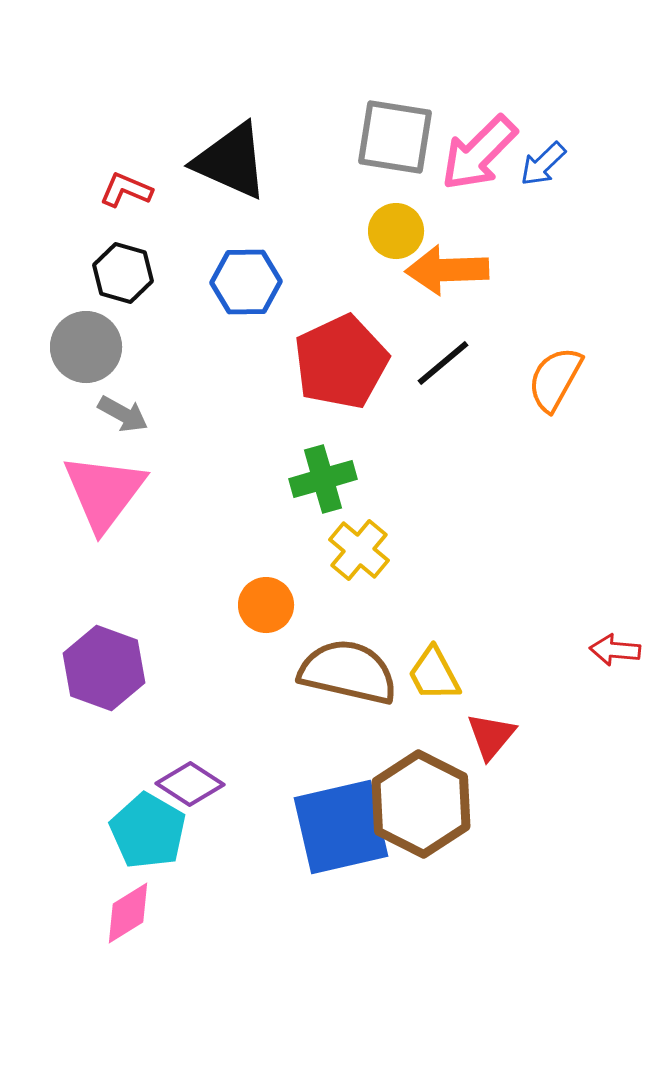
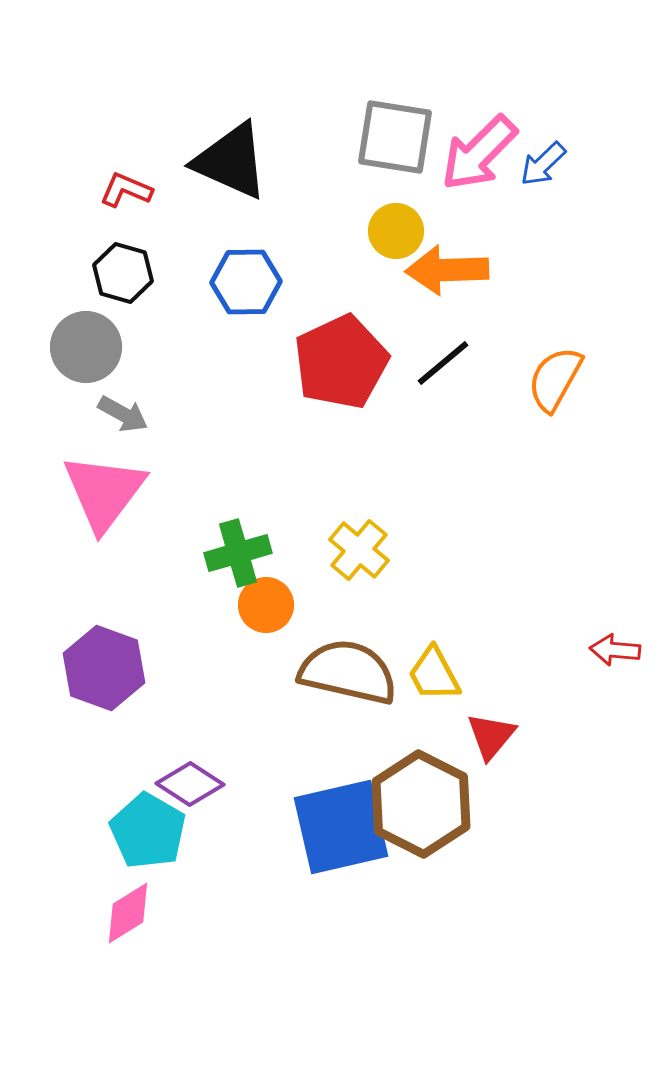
green cross: moved 85 px left, 74 px down
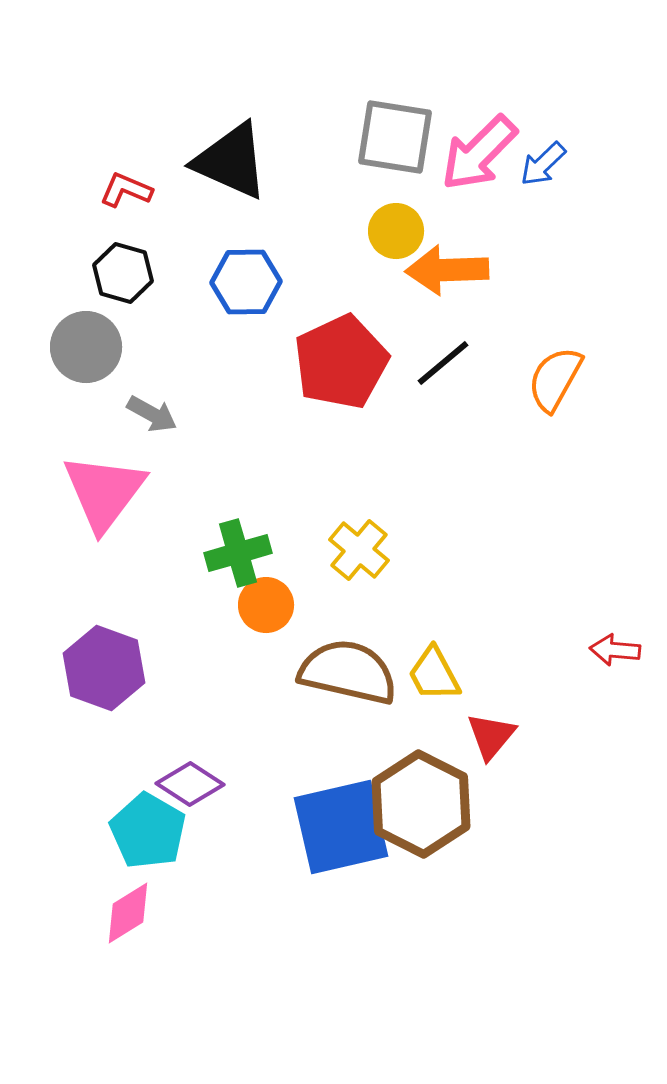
gray arrow: moved 29 px right
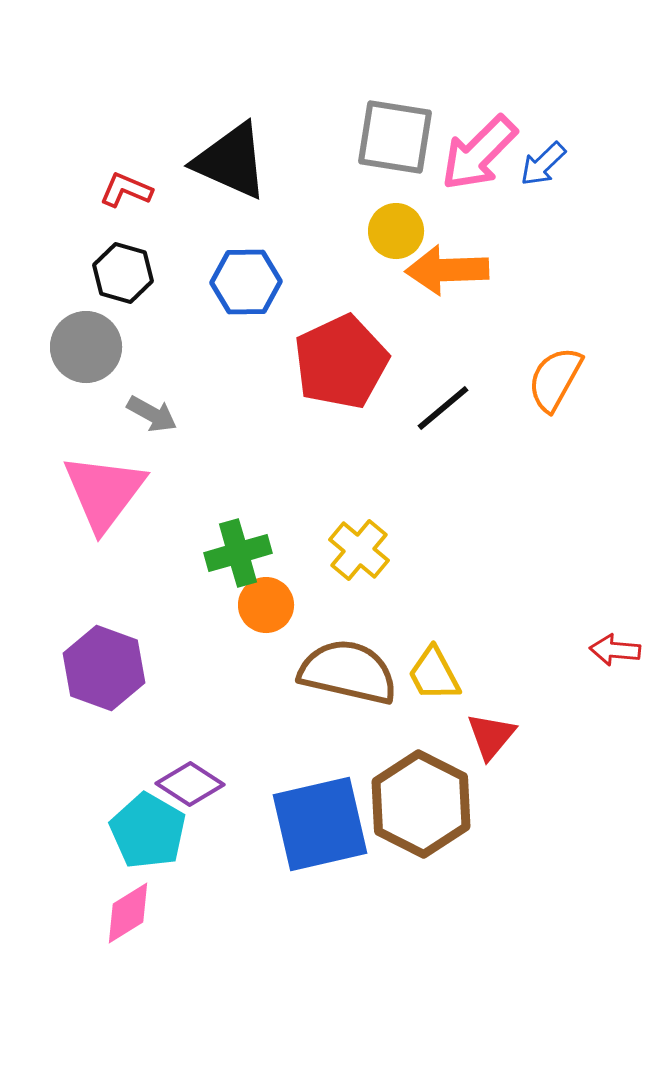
black line: moved 45 px down
blue square: moved 21 px left, 3 px up
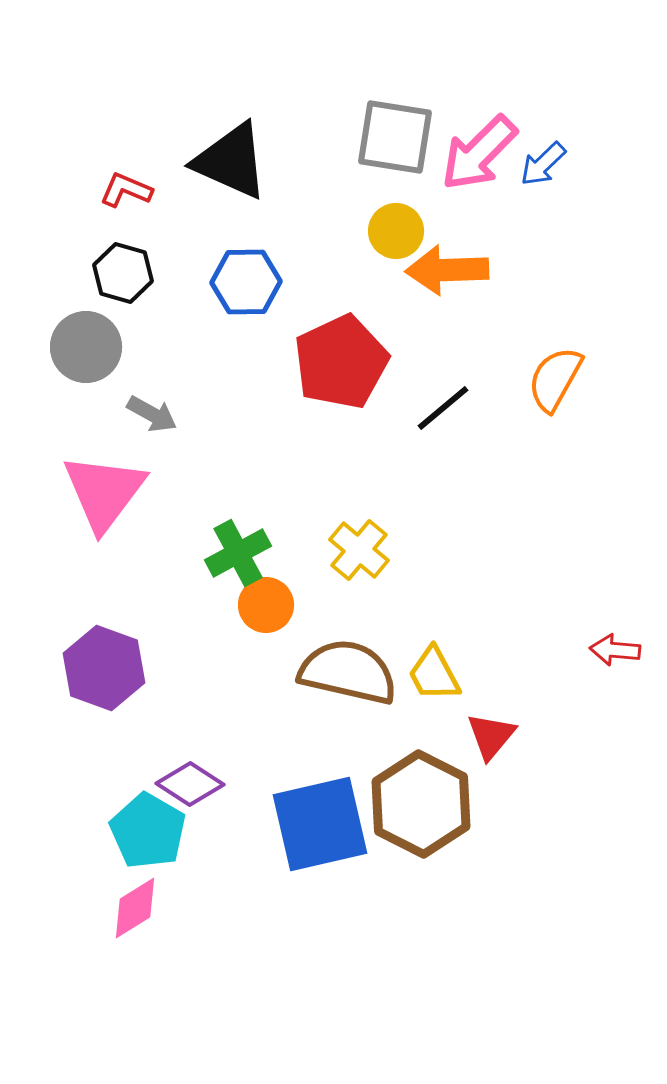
green cross: rotated 12 degrees counterclockwise
pink diamond: moved 7 px right, 5 px up
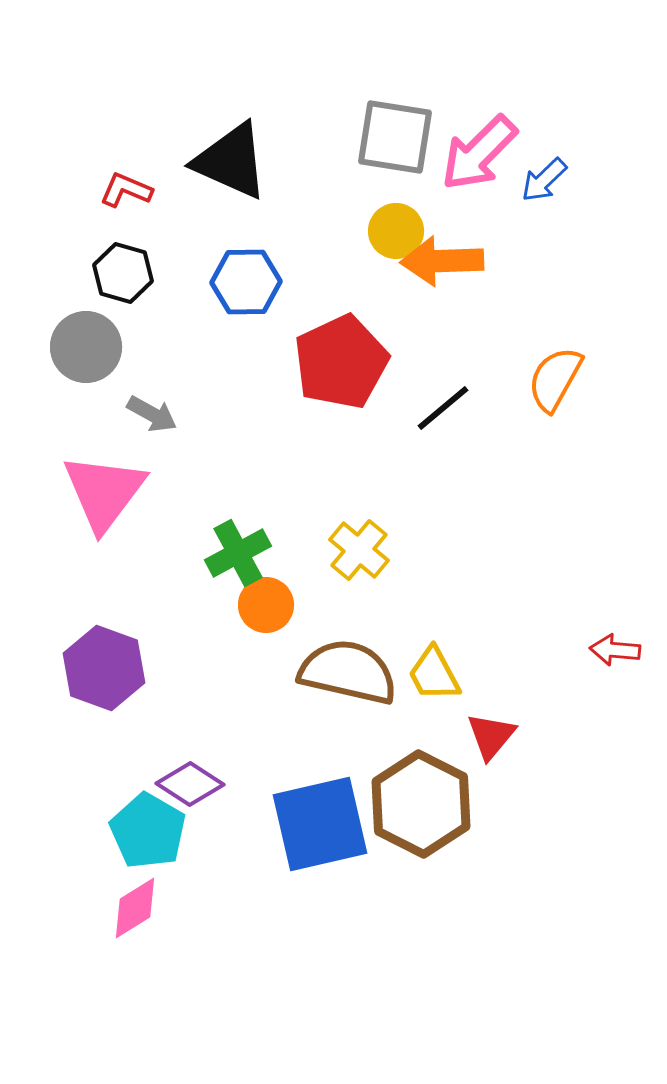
blue arrow: moved 1 px right, 16 px down
orange arrow: moved 5 px left, 9 px up
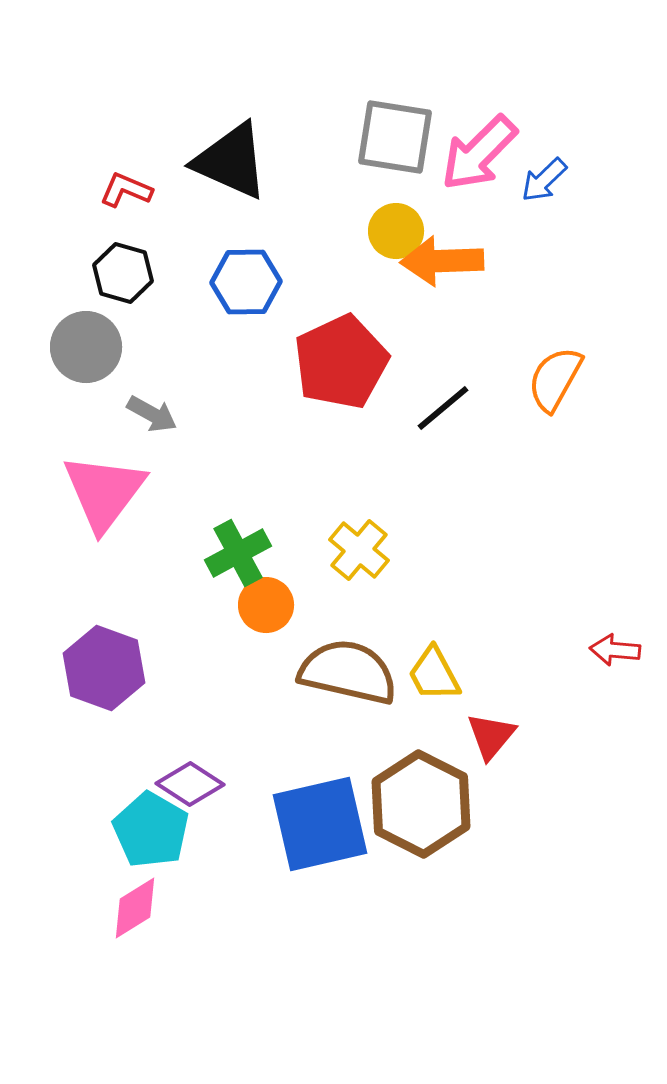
cyan pentagon: moved 3 px right, 1 px up
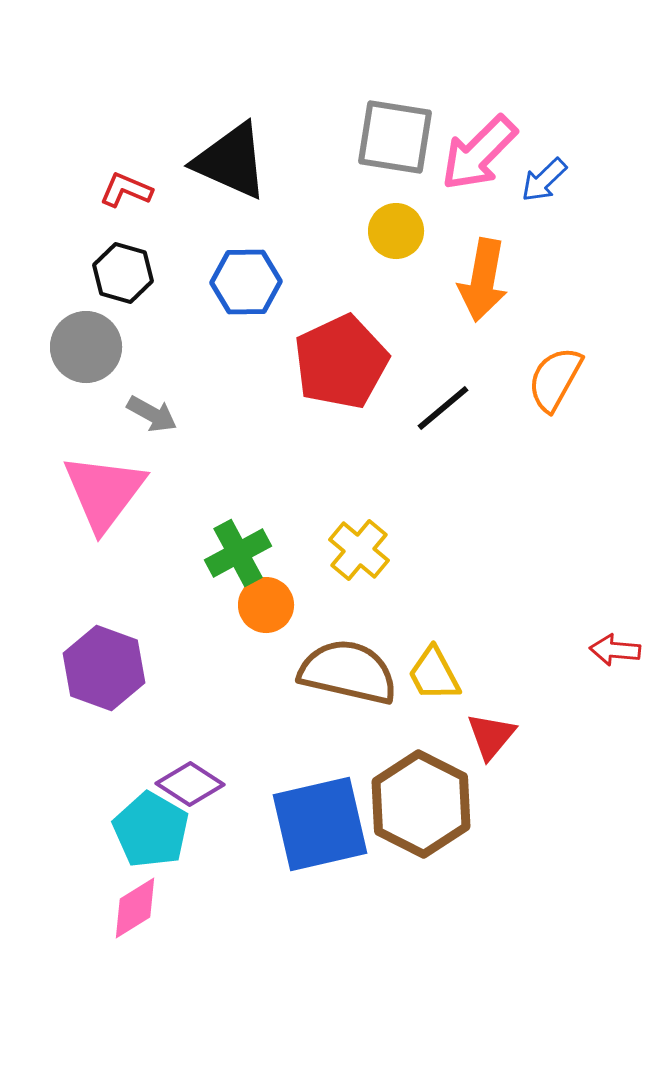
orange arrow: moved 41 px right, 19 px down; rotated 78 degrees counterclockwise
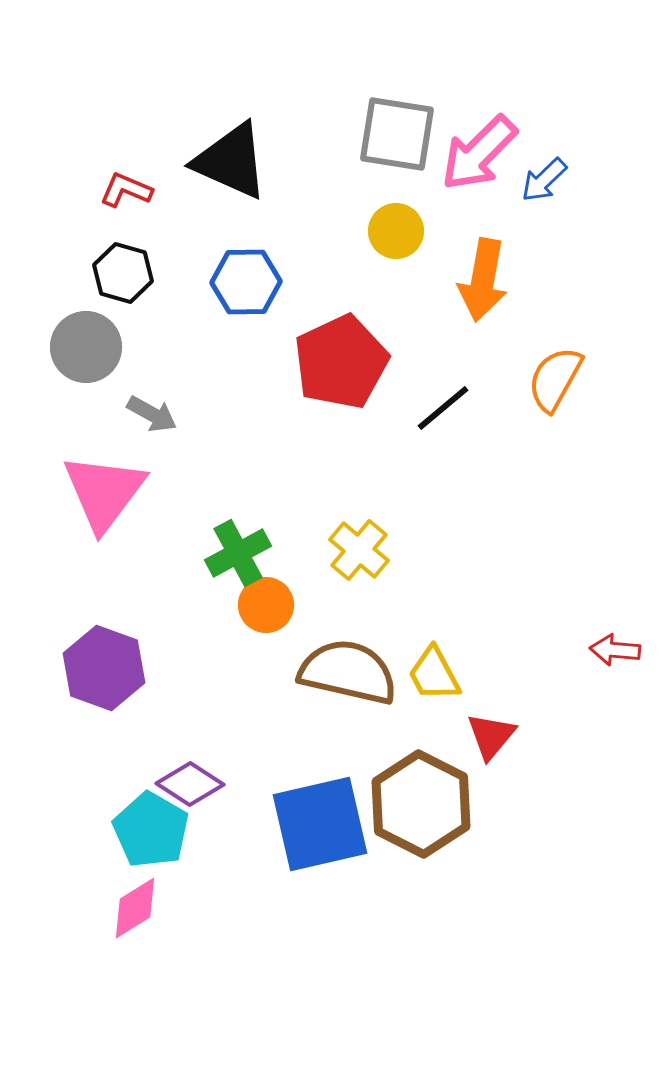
gray square: moved 2 px right, 3 px up
